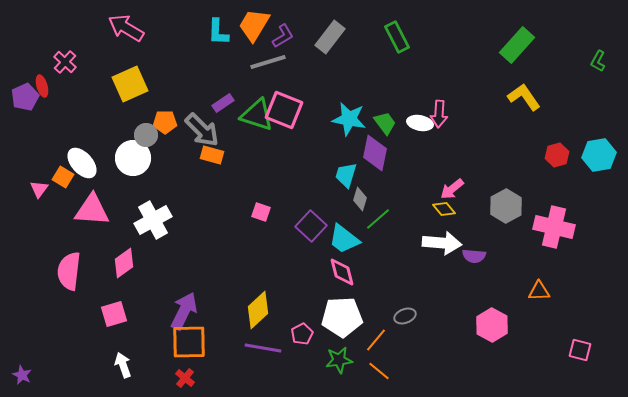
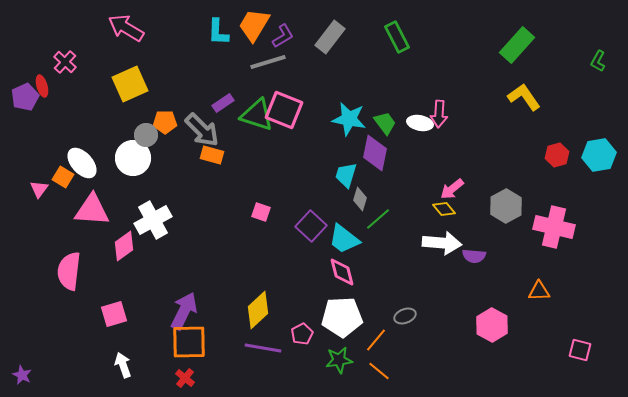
pink diamond at (124, 263): moved 17 px up
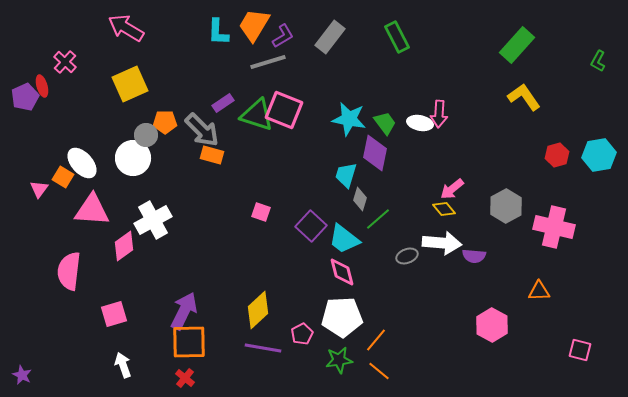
gray ellipse at (405, 316): moved 2 px right, 60 px up
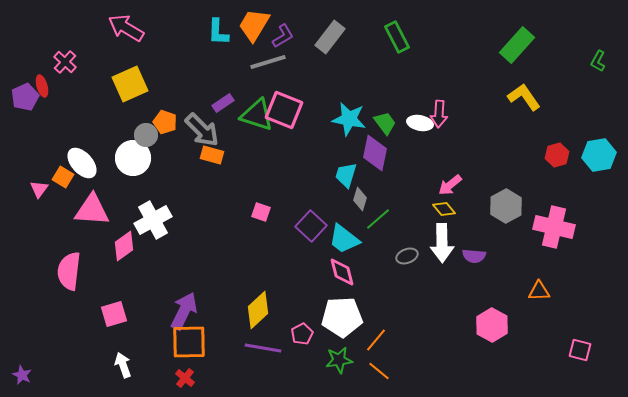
orange pentagon at (165, 122): rotated 20 degrees clockwise
pink arrow at (452, 189): moved 2 px left, 4 px up
white arrow at (442, 243): rotated 84 degrees clockwise
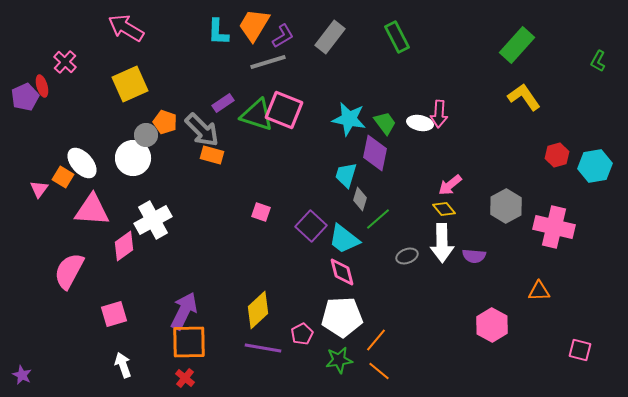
cyan hexagon at (599, 155): moved 4 px left, 11 px down
pink semicircle at (69, 271): rotated 21 degrees clockwise
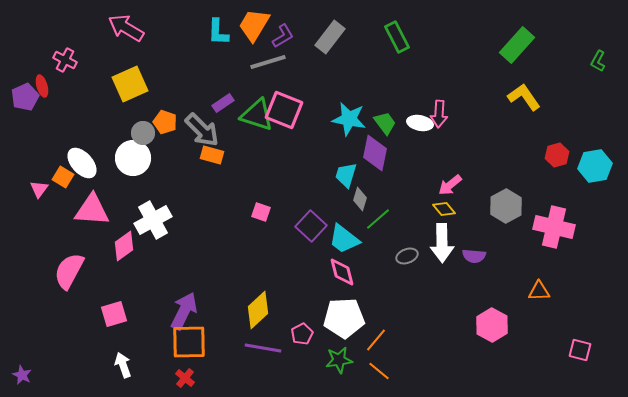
pink cross at (65, 62): moved 2 px up; rotated 15 degrees counterclockwise
gray circle at (146, 135): moved 3 px left, 2 px up
white pentagon at (342, 317): moved 2 px right, 1 px down
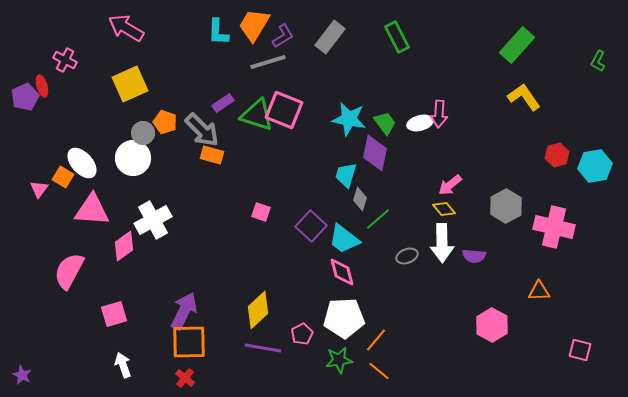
white ellipse at (420, 123): rotated 25 degrees counterclockwise
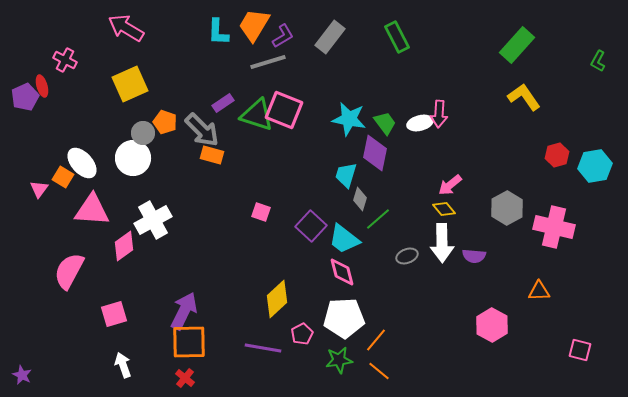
gray hexagon at (506, 206): moved 1 px right, 2 px down
yellow diamond at (258, 310): moved 19 px right, 11 px up
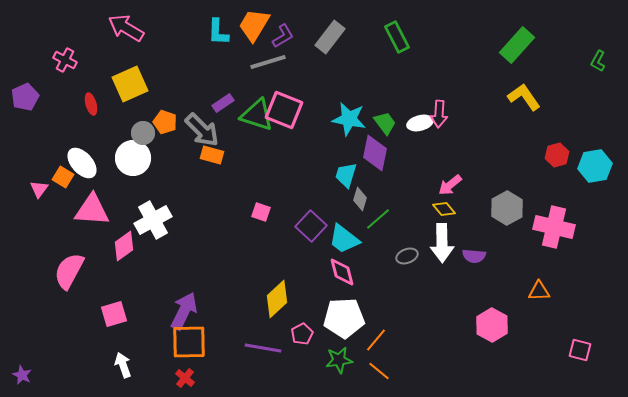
red ellipse at (42, 86): moved 49 px right, 18 px down
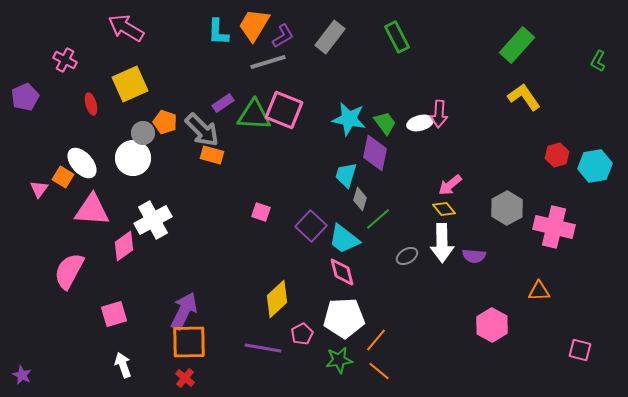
green triangle at (257, 115): moved 3 px left; rotated 15 degrees counterclockwise
gray ellipse at (407, 256): rotated 10 degrees counterclockwise
